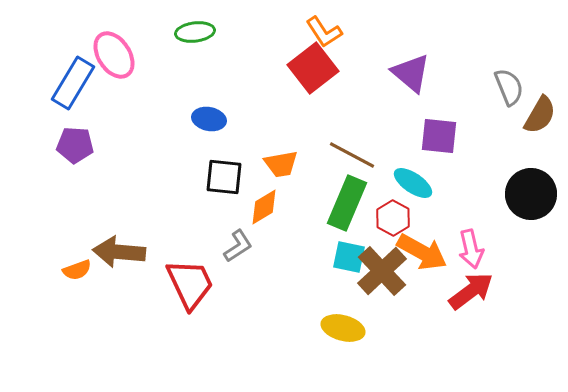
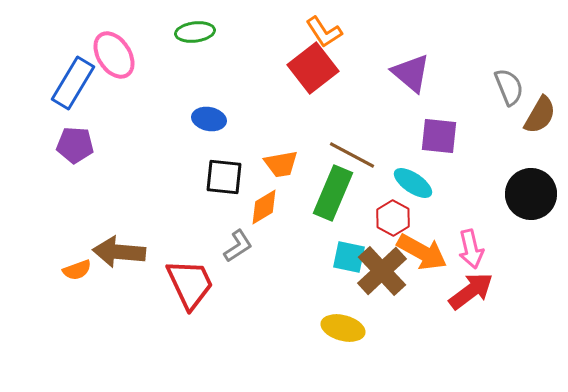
green rectangle: moved 14 px left, 10 px up
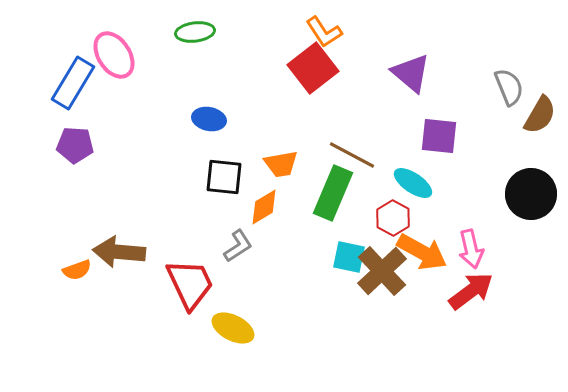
yellow ellipse: moved 110 px left; rotated 12 degrees clockwise
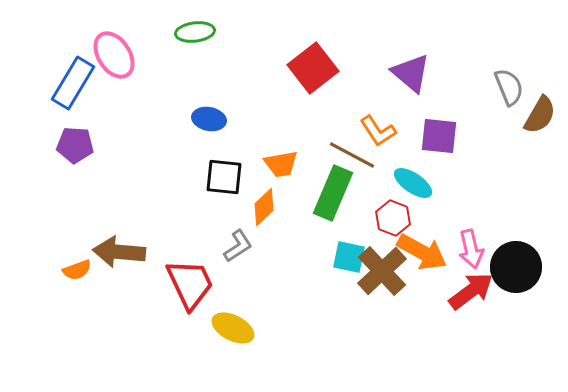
orange L-shape: moved 54 px right, 99 px down
black circle: moved 15 px left, 73 px down
orange diamond: rotated 12 degrees counterclockwise
red hexagon: rotated 8 degrees counterclockwise
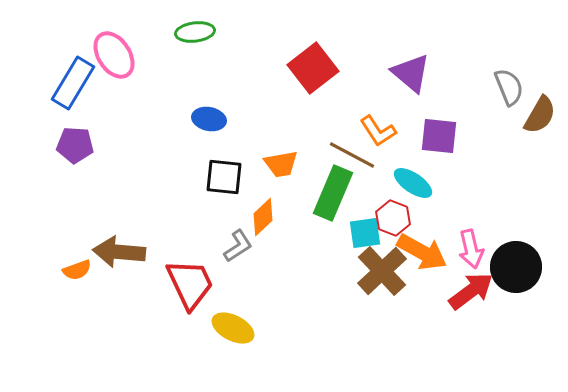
orange diamond: moved 1 px left, 10 px down
cyan square: moved 16 px right, 24 px up; rotated 20 degrees counterclockwise
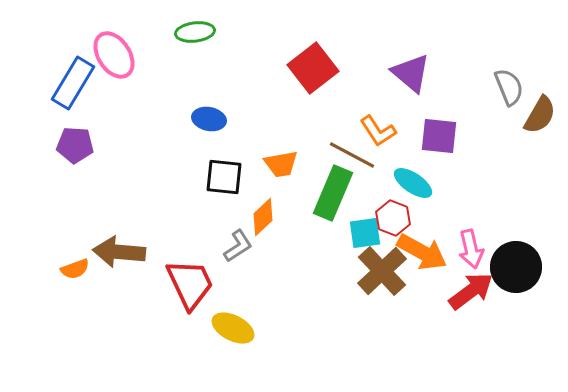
orange semicircle: moved 2 px left, 1 px up
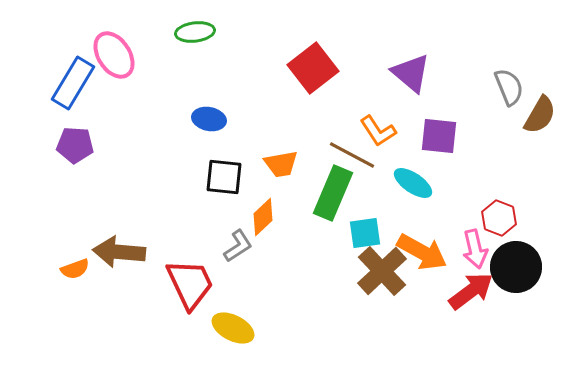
red hexagon: moved 106 px right
pink arrow: moved 4 px right
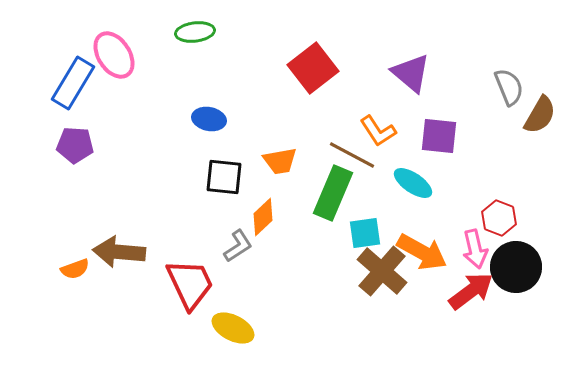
orange trapezoid: moved 1 px left, 3 px up
brown cross: rotated 6 degrees counterclockwise
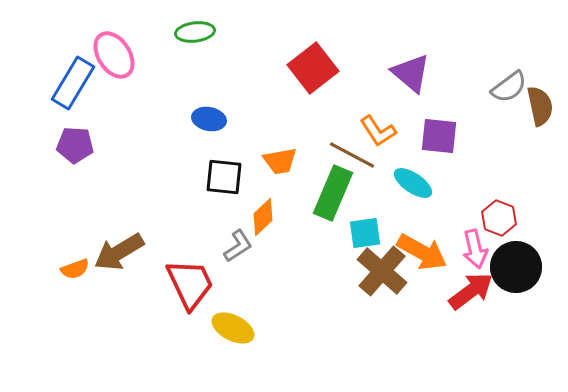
gray semicircle: rotated 75 degrees clockwise
brown semicircle: moved 9 px up; rotated 42 degrees counterclockwise
brown arrow: rotated 36 degrees counterclockwise
